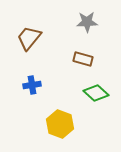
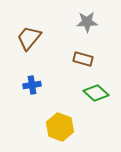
yellow hexagon: moved 3 px down
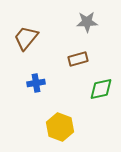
brown trapezoid: moved 3 px left
brown rectangle: moved 5 px left; rotated 30 degrees counterclockwise
blue cross: moved 4 px right, 2 px up
green diamond: moved 5 px right, 4 px up; rotated 55 degrees counterclockwise
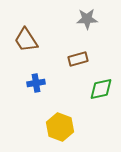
gray star: moved 3 px up
brown trapezoid: moved 2 px down; rotated 72 degrees counterclockwise
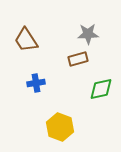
gray star: moved 1 px right, 15 px down
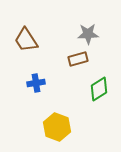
green diamond: moved 2 px left; rotated 20 degrees counterclockwise
yellow hexagon: moved 3 px left
